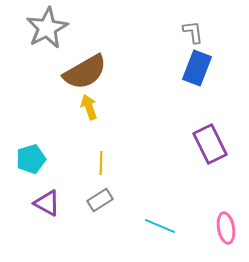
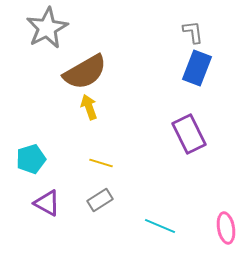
purple rectangle: moved 21 px left, 10 px up
yellow line: rotated 75 degrees counterclockwise
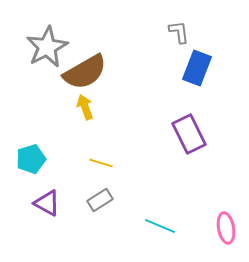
gray star: moved 19 px down
gray L-shape: moved 14 px left
yellow arrow: moved 4 px left
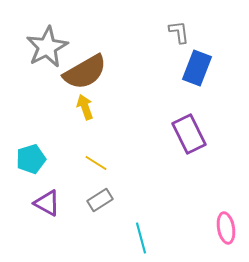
yellow line: moved 5 px left; rotated 15 degrees clockwise
cyan line: moved 19 px left, 12 px down; rotated 52 degrees clockwise
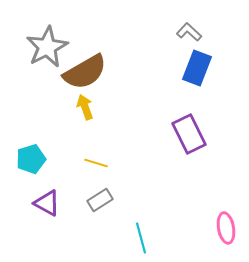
gray L-shape: moved 10 px right; rotated 40 degrees counterclockwise
yellow line: rotated 15 degrees counterclockwise
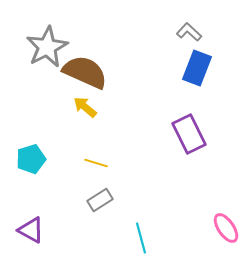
brown semicircle: rotated 126 degrees counterclockwise
yellow arrow: rotated 30 degrees counterclockwise
purple triangle: moved 16 px left, 27 px down
pink ellipse: rotated 24 degrees counterclockwise
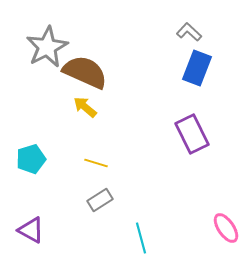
purple rectangle: moved 3 px right
